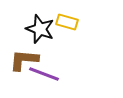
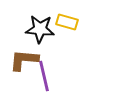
black star: rotated 16 degrees counterclockwise
purple line: moved 2 px down; rotated 56 degrees clockwise
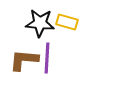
black star: moved 6 px up
purple line: moved 3 px right, 18 px up; rotated 16 degrees clockwise
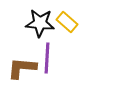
yellow rectangle: rotated 25 degrees clockwise
brown L-shape: moved 2 px left, 8 px down
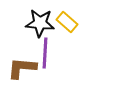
purple line: moved 2 px left, 5 px up
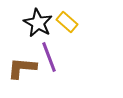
black star: moved 2 px left; rotated 24 degrees clockwise
purple line: moved 4 px right, 4 px down; rotated 24 degrees counterclockwise
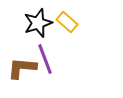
black star: rotated 24 degrees clockwise
purple line: moved 4 px left, 2 px down
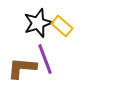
yellow rectangle: moved 5 px left, 4 px down
